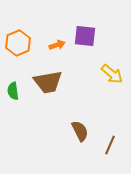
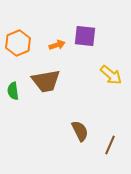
yellow arrow: moved 1 px left, 1 px down
brown trapezoid: moved 2 px left, 1 px up
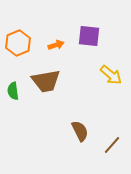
purple square: moved 4 px right
orange arrow: moved 1 px left
brown line: moved 2 px right; rotated 18 degrees clockwise
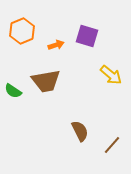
purple square: moved 2 px left; rotated 10 degrees clockwise
orange hexagon: moved 4 px right, 12 px up
green semicircle: rotated 48 degrees counterclockwise
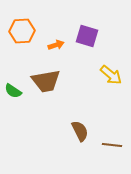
orange hexagon: rotated 20 degrees clockwise
brown line: rotated 54 degrees clockwise
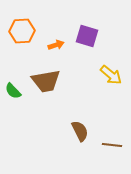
green semicircle: rotated 12 degrees clockwise
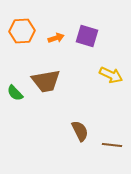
orange arrow: moved 7 px up
yellow arrow: rotated 15 degrees counterclockwise
green semicircle: moved 2 px right, 2 px down
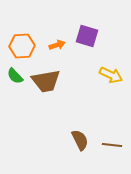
orange hexagon: moved 15 px down
orange arrow: moved 1 px right, 7 px down
green semicircle: moved 17 px up
brown semicircle: moved 9 px down
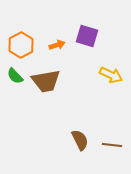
orange hexagon: moved 1 px left, 1 px up; rotated 25 degrees counterclockwise
